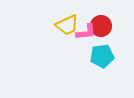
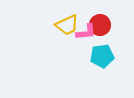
red circle: moved 1 px left, 1 px up
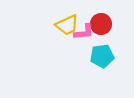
red circle: moved 1 px right, 1 px up
pink L-shape: moved 2 px left
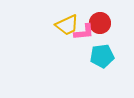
red circle: moved 1 px left, 1 px up
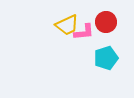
red circle: moved 6 px right, 1 px up
cyan pentagon: moved 4 px right, 2 px down; rotated 10 degrees counterclockwise
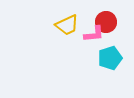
pink L-shape: moved 10 px right, 2 px down
cyan pentagon: moved 4 px right
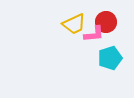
yellow trapezoid: moved 7 px right, 1 px up
